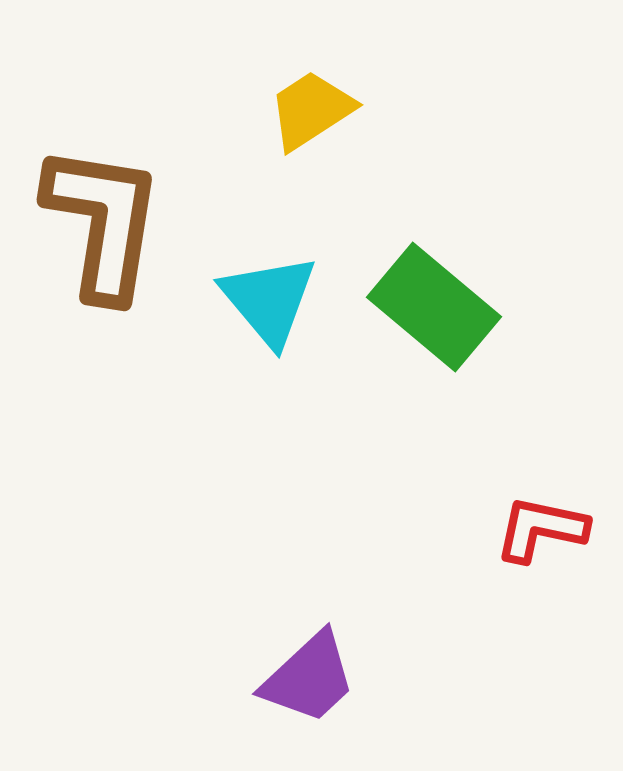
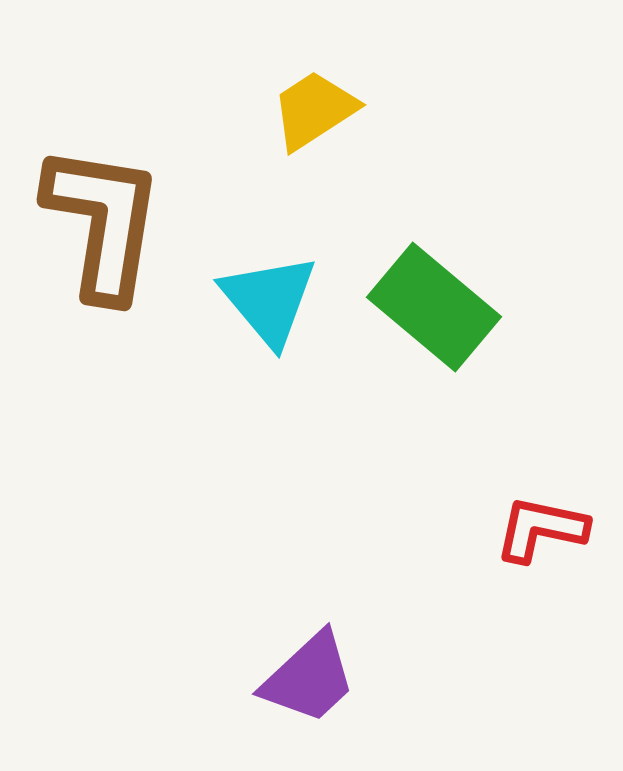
yellow trapezoid: moved 3 px right
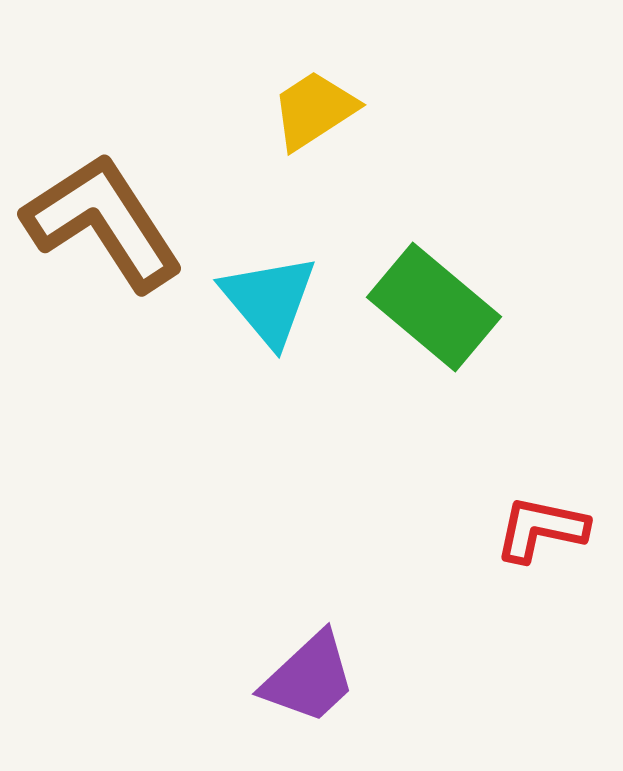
brown L-shape: rotated 42 degrees counterclockwise
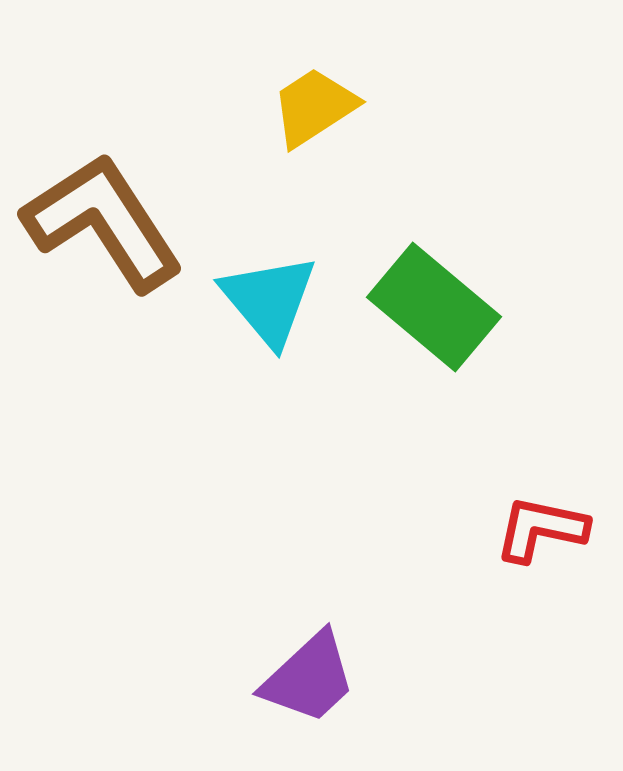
yellow trapezoid: moved 3 px up
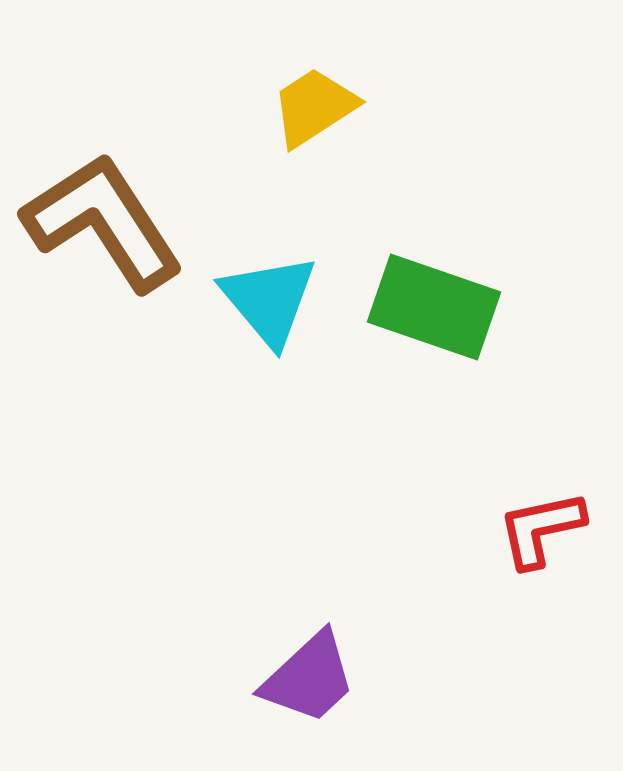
green rectangle: rotated 21 degrees counterclockwise
red L-shape: rotated 24 degrees counterclockwise
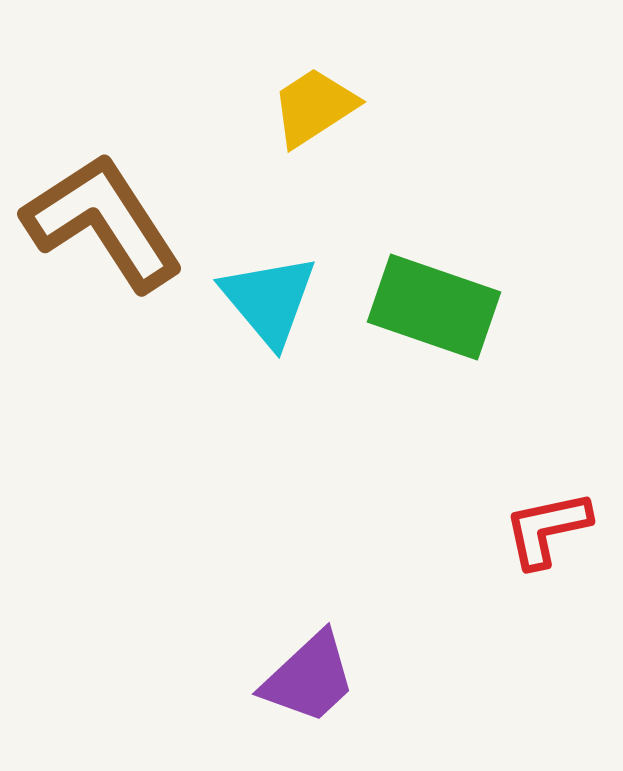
red L-shape: moved 6 px right
